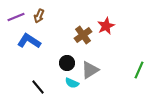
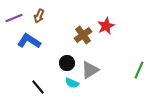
purple line: moved 2 px left, 1 px down
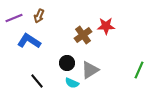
red star: rotated 24 degrees clockwise
black line: moved 1 px left, 6 px up
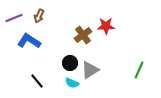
black circle: moved 3 px right
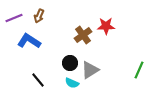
black line: moved 1 px right, 1 px up
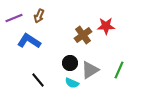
green line: moved 20 px left
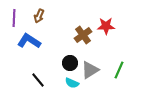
purple line: rotated 66 degrees counterclockwise
